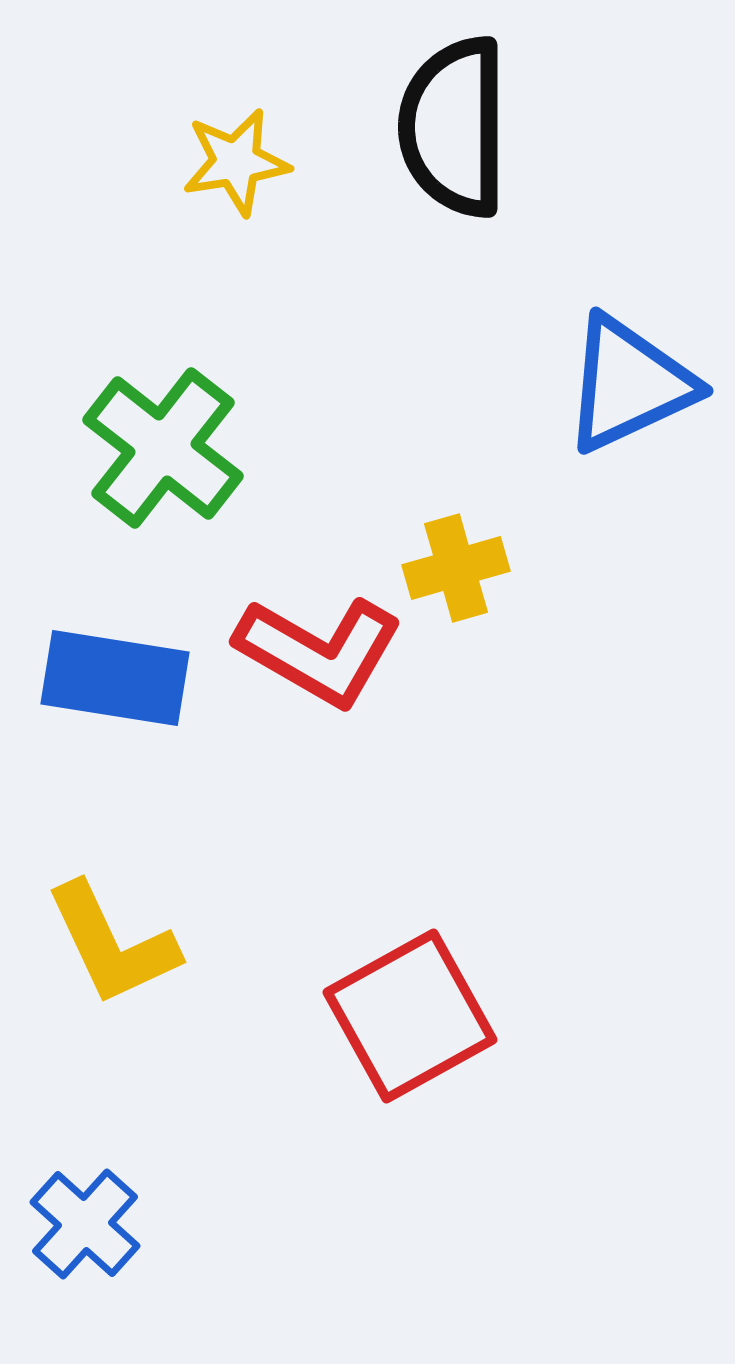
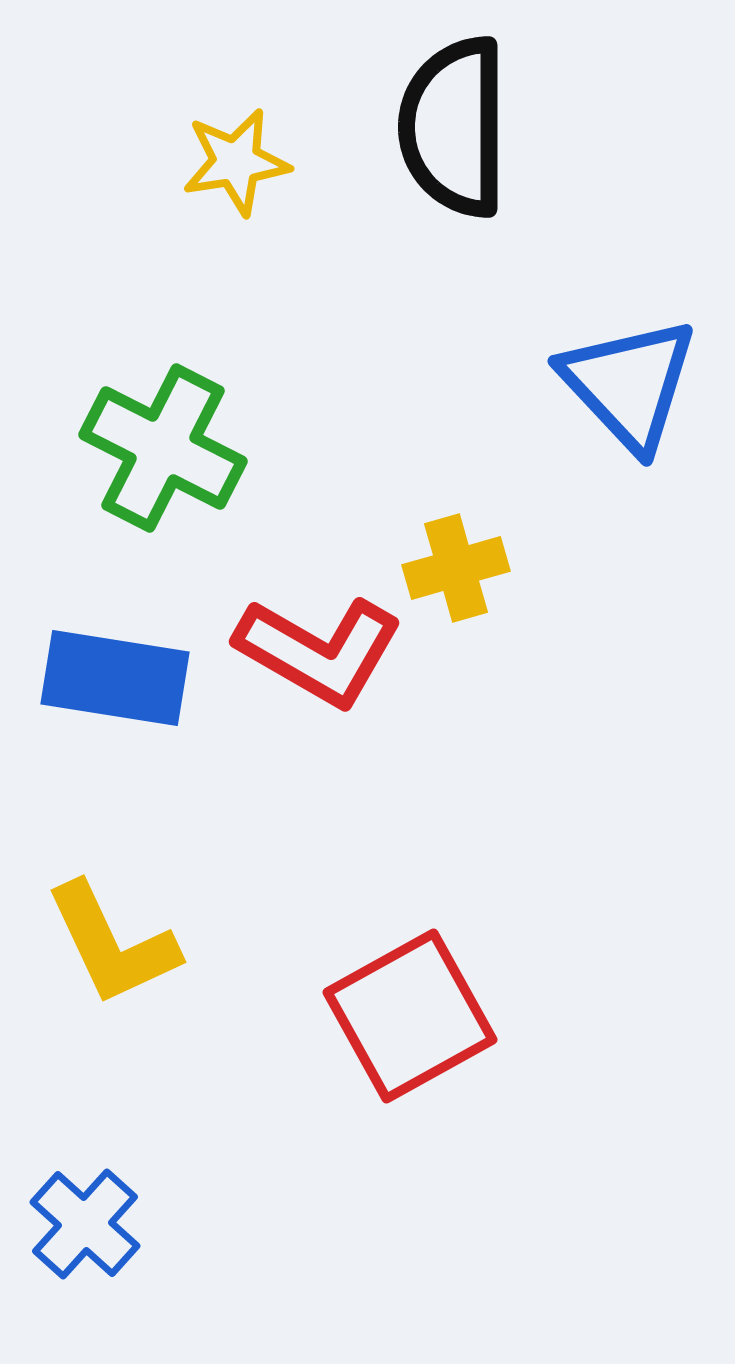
blue triangle: rotated 48 degrees counterclockwise
green cross: rotated 11 degrees counterclockwise
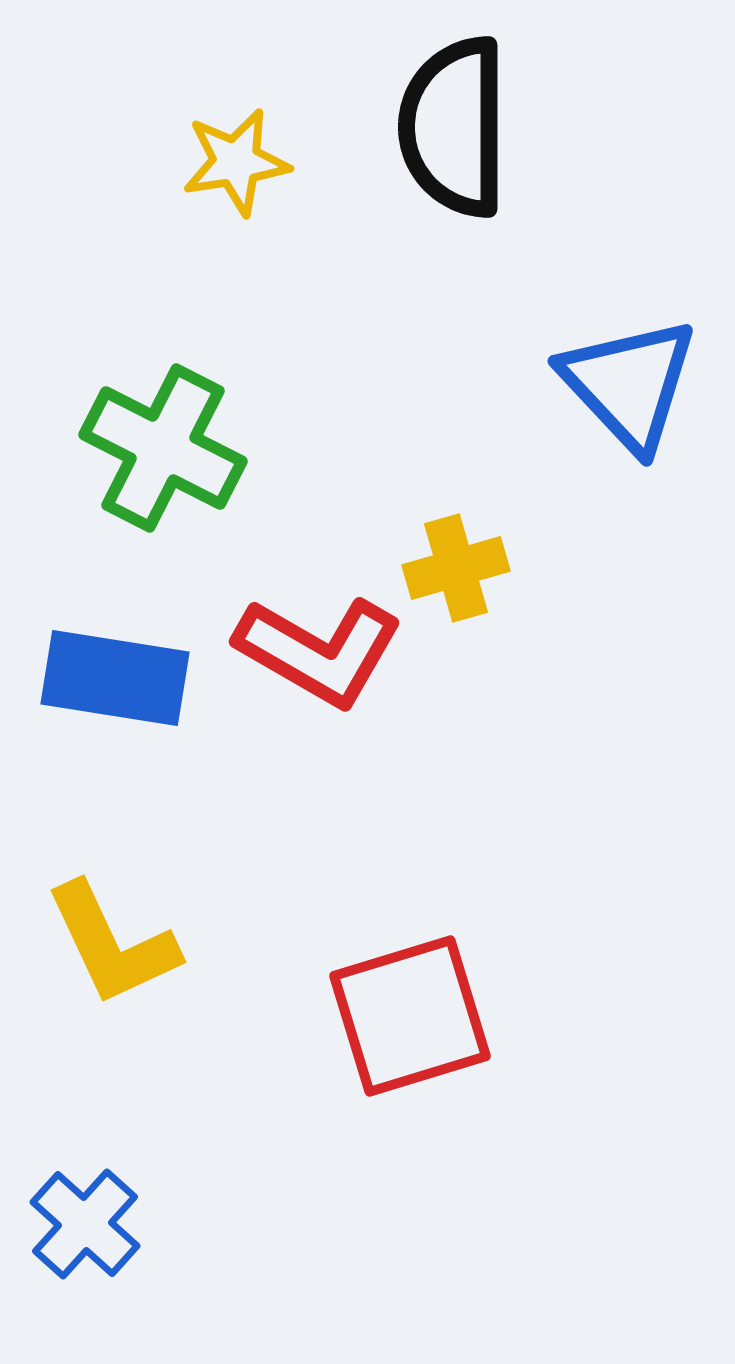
red square: rotated 12 degrees clockwise
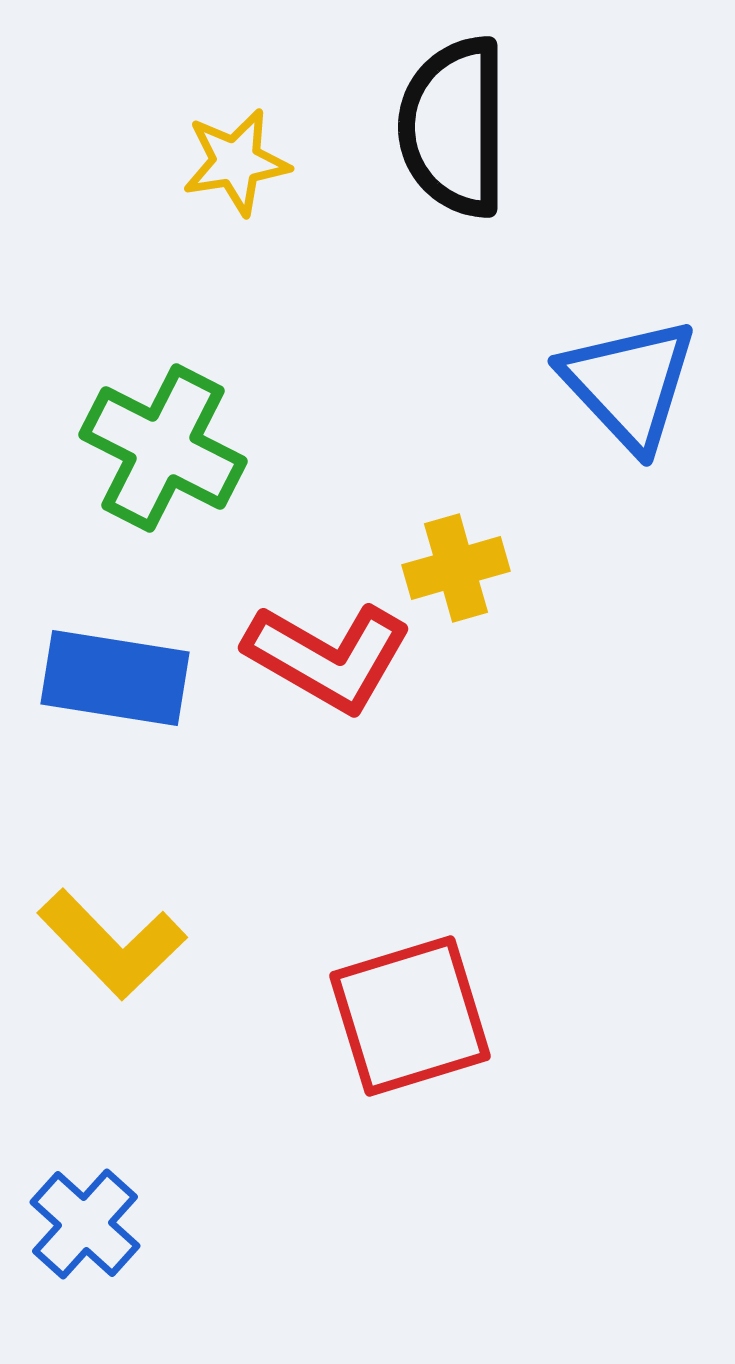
red L-shape: moved 9 px right, 6 px down
yellow L-shape: rotated 19 degrees counterclockwise
